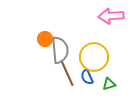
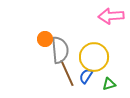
blue semicircle: moved 1 px left, 1 px up; rotated 56 degrees clockwise
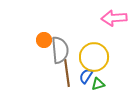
pink arrow: moved 3 px right, 2 px down
orange circle: moved 1 px left, 1 px down
brown line: rotated 16 degrees clockwise
green triangle: moved 11 px left
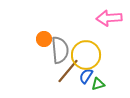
pink arrow: moved 5 px left
orange circle: moved 1 px up
yellow circle: moved 8 px left, 2 px up
brown line: moved 1 px right, 2 px up; rotated 48 degrees clockwise
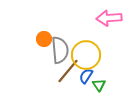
green triangle: moved 1 px right, 1 px down; rotated 48 degrees counterclockwise
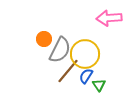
gray semicircle: rotated 32 degrees clockwise
yellow circle: moved 1 px left, 1 px up
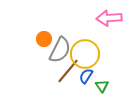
green triangle: moved 3 px right, 1 px down
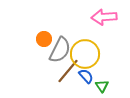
pink arrow: moved 5 px left, 1 px up
blue semicircle: rotated 105 degrees clockwise
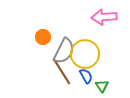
orange circle: moved 1 px left, 2 px up
gray semicircle: moved 4 px right, 1 px down
brown line: moved 6 px left, 1 px down; rotated 72 degrees counterclockwise
blue semicircle: rotated 14 degrees clockwise
